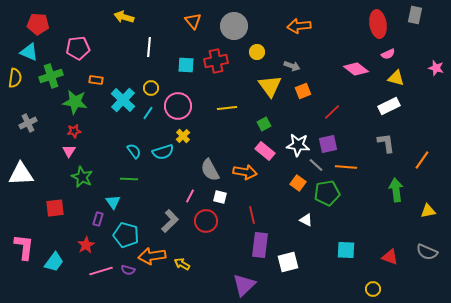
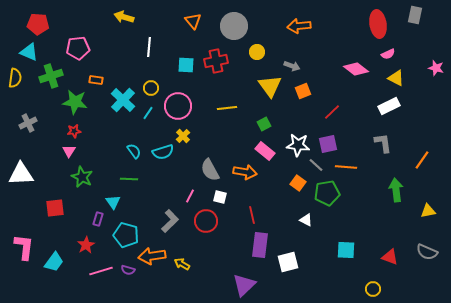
yellow triangle at (396, 78): rotated 12 degrees clockwise
gray L-shape at (386, 143): moved 3 px left
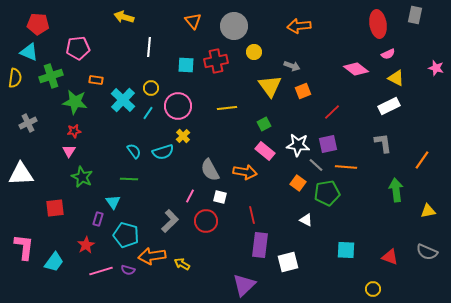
yellow circle at (257, 52): moved 3 px left
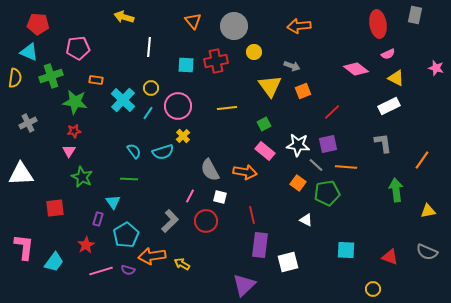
cyan pentagon at (126, 235): rotated 25 degrees clockwise
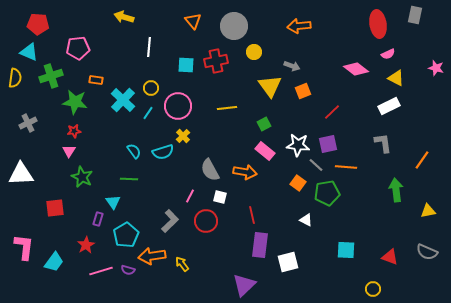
yellow arrow at (182, 264): rotated 21 degrees clockwise
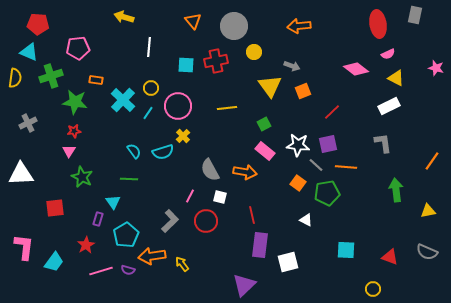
orange line at (422, 160): moved 10 px right, 1 px down
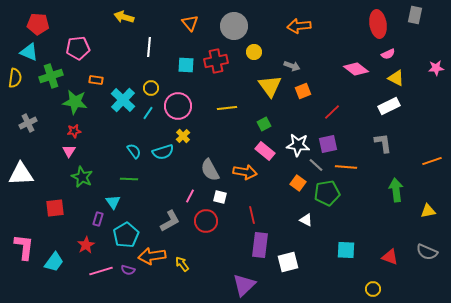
orange triangle at (193, 21): moved 3 px left, 2 px down
pink star at (436, 68): rotated 21 degrees counterclockwise
orange line at (432, 161): rotated 36 degrees clockwise
gray L-shape at (170, 221): rotated 15 degrees clockwise
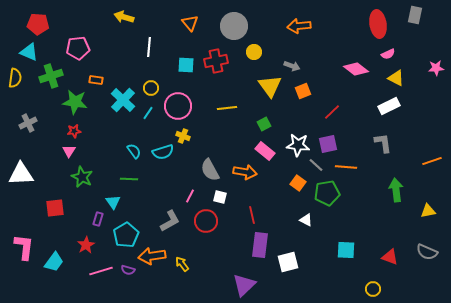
yellow cross at (183, 136): rotated 24 degrees counterclockwise
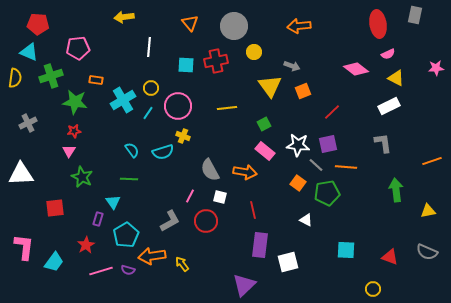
yellow arrow at (124, 17): rotated 24 degrees counterclockwise
cyan cross at (123, 100): rotated 15 degrees clockwise
cyan semicircle at (134, 151): moved 2 px left, 1 px up
red line at (252, 215): moved 1 px right, 5 px up
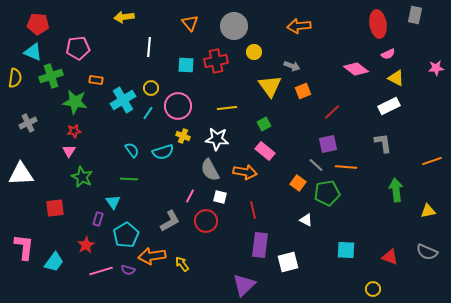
cyan triangle at (29, 52): moved 4 px right
white star at (298, 145): moved 81 px left, 6 px up
